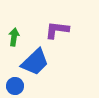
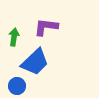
purple L-shape: moved 11 px left, 3 px up
blue circle: moved 2 px right
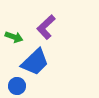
purple L-shape: rotated 50 degrees counterclockwise
green arrow: rotated 102 degrees clockwise
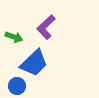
blue trapezoid: moved 1 px left, 1 px down
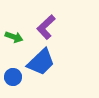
blue trapezoid: moved 7 px right, 1 px up
blue circle: moved 4 px left, 9 px up
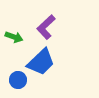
blue circle: moved 5 px right, 3 px down
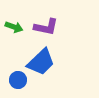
purple L-shape: rotated 125 degrees counterclockwise
green arrow: moved 10 px up
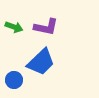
blue circle: moved 4 px left
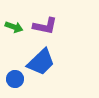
purple L-shape: moved 1 px left, 1 px up
blue circle: moved 1 px right, 1 px up
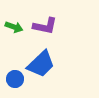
blue trapezoid: moved 2 px down
